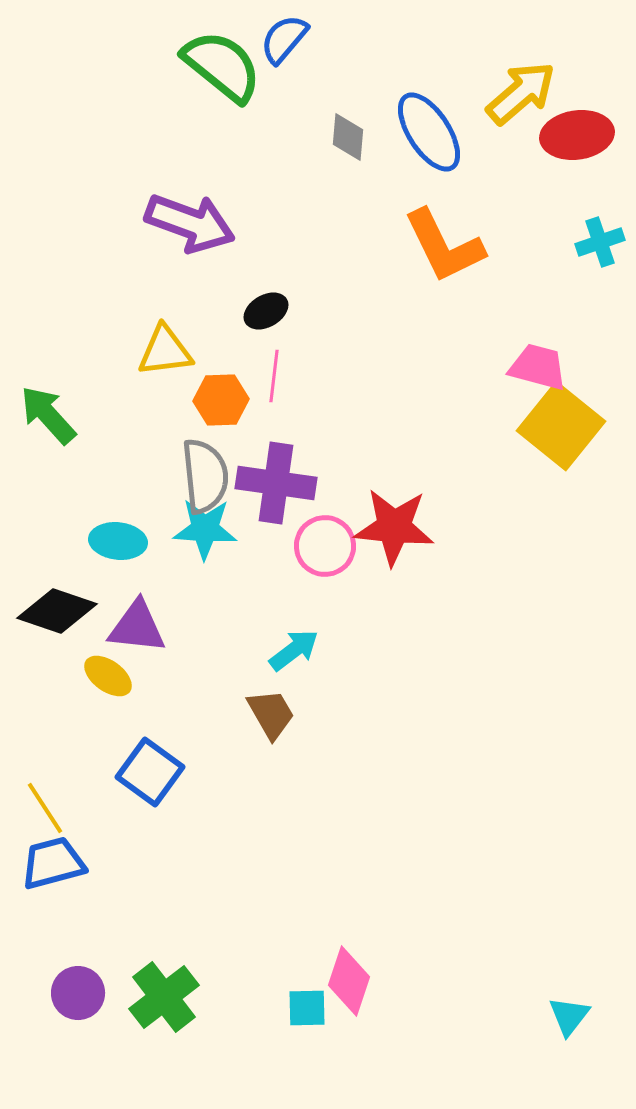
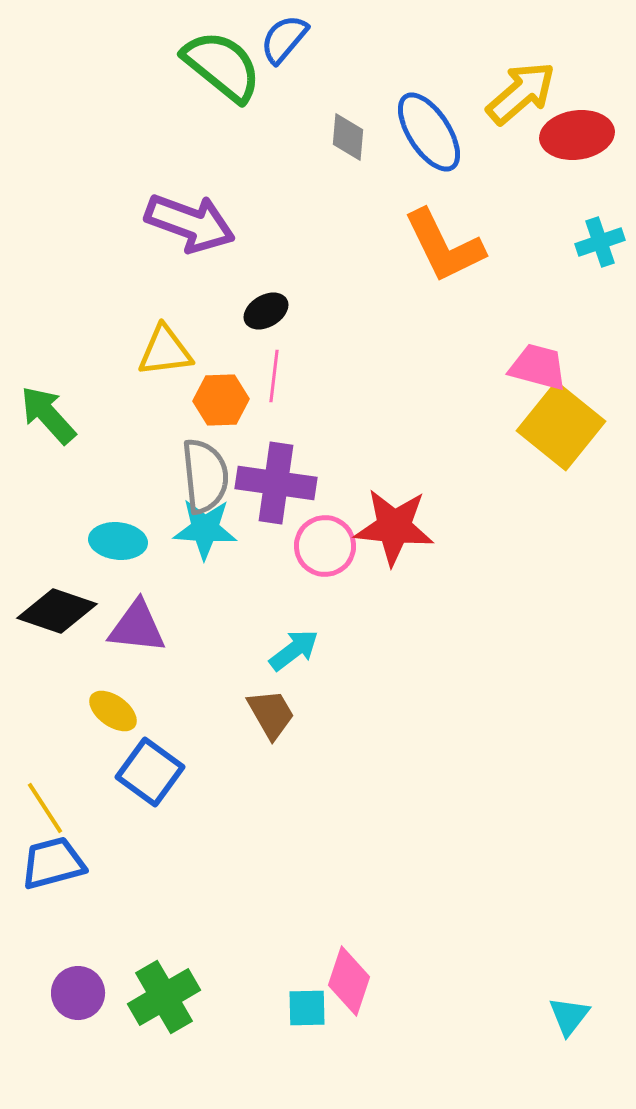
yellow ellipse: moved 5 px right, 35 px down
green cross: rotated 8 degrees clockwise
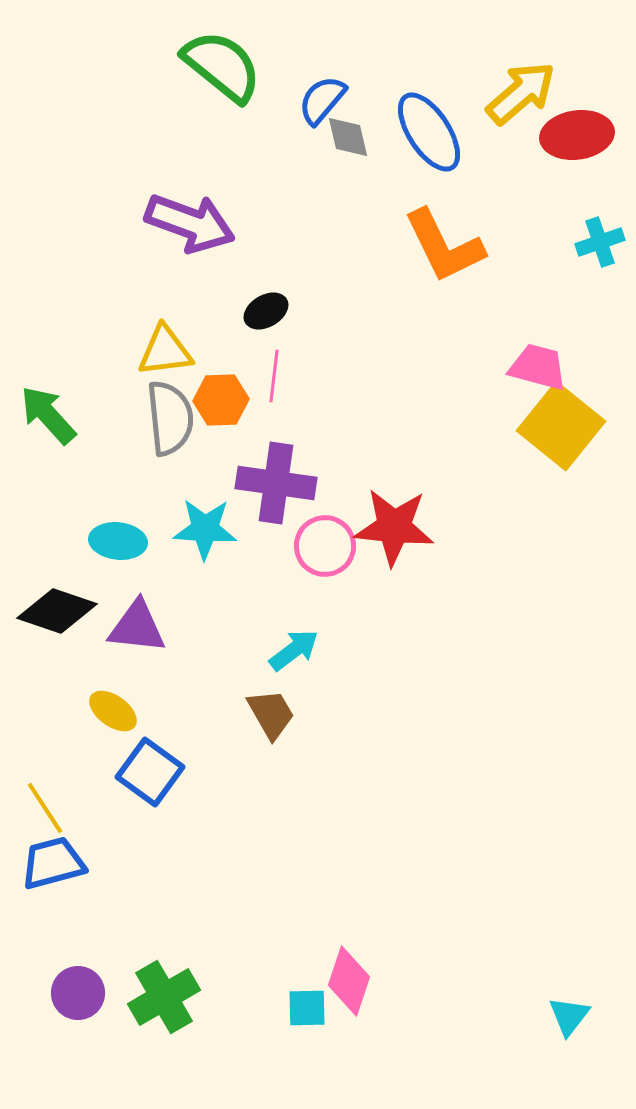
blue semicircle: moved 38 px right, 61 px down
gray diamond: rotated 18 degrees counterclockwise
gray semicircle: moved 35 px left, 58 px up
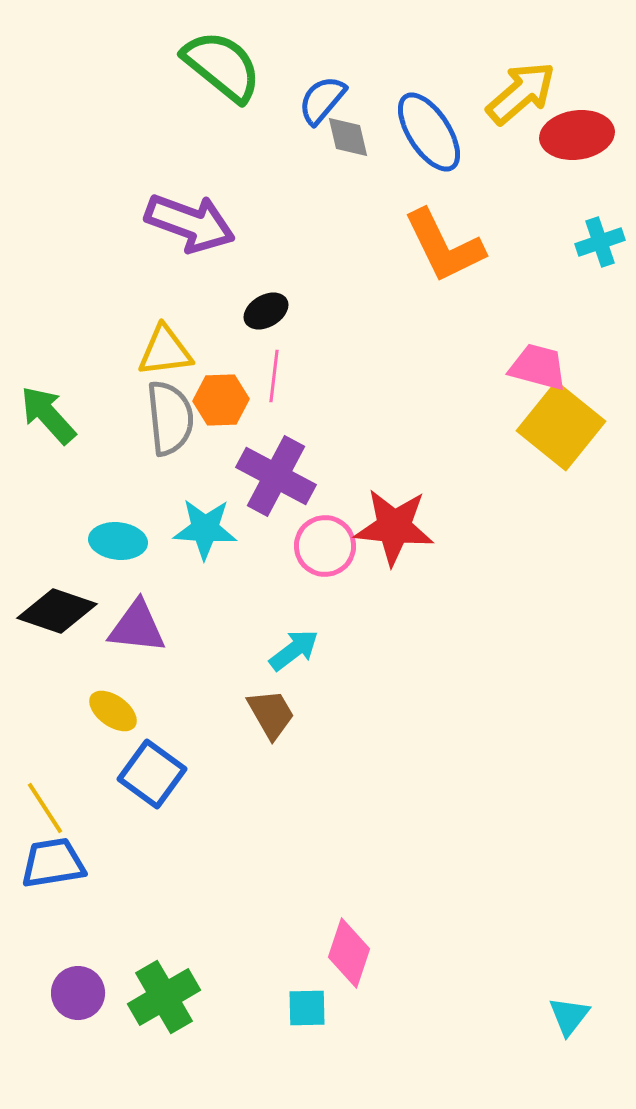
purple cross: moved 7 px up; rotated 20 degrees clockwise
blue square: moved 2 px right, 2 px down
blue trapezoid: rotated 6 degrees clockwise
pink diamond: moved 28 px up
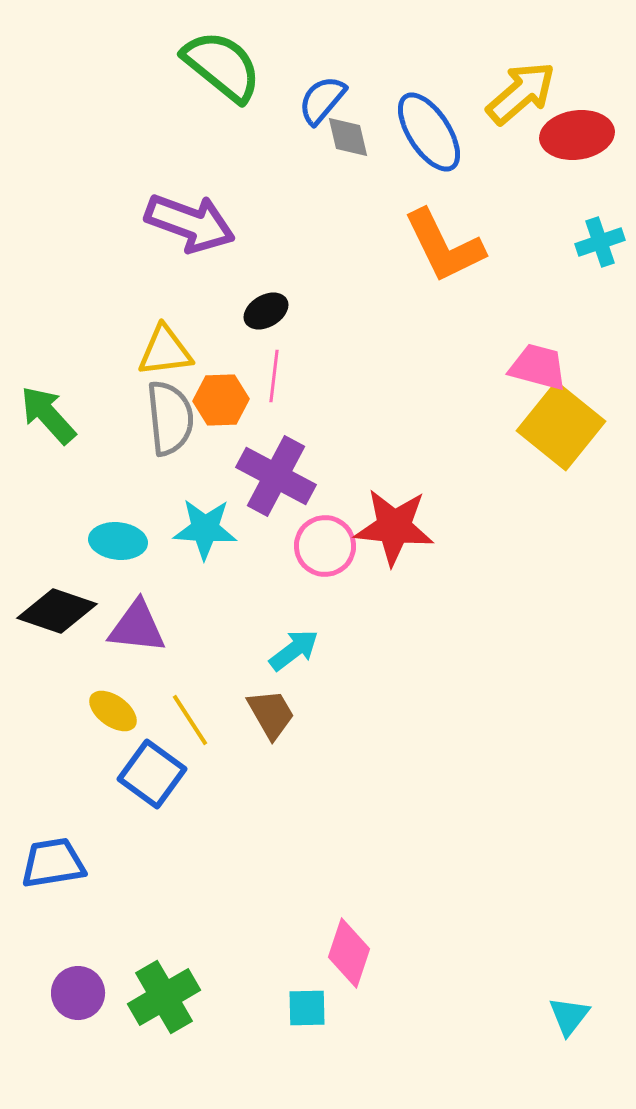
yellow line: moved 145 px right, 88 px up
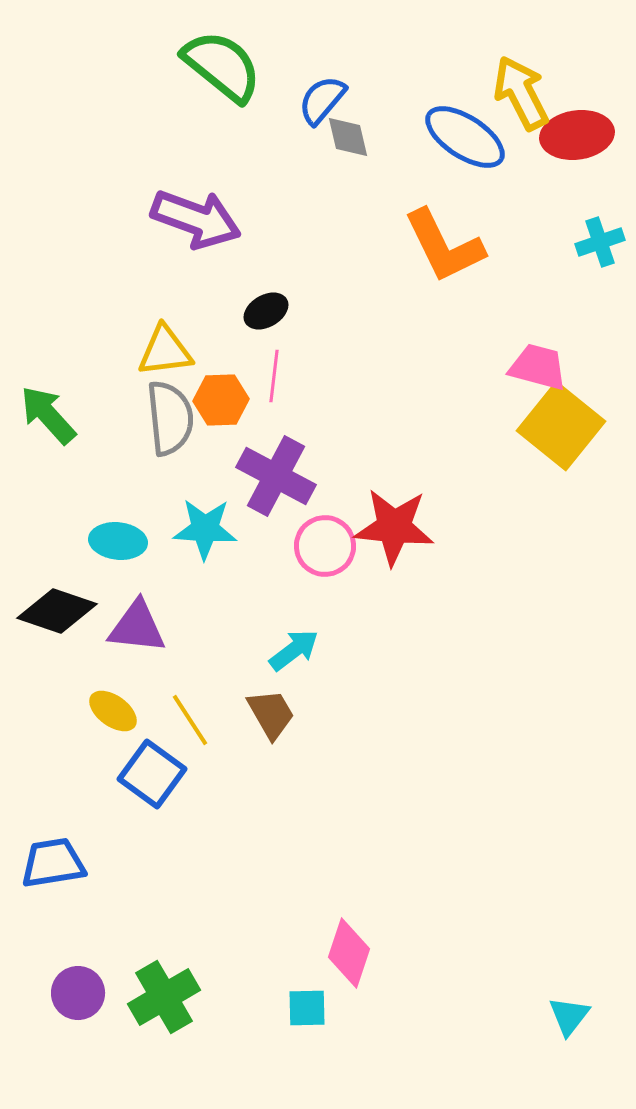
yellow arrow: rotated 76 degrees counterclockwise
blue ellipse: moved 36 px right, 5 px down; rotated 24 degrees counterclockwise
purple arrow: moved 6 px right, 4 px up
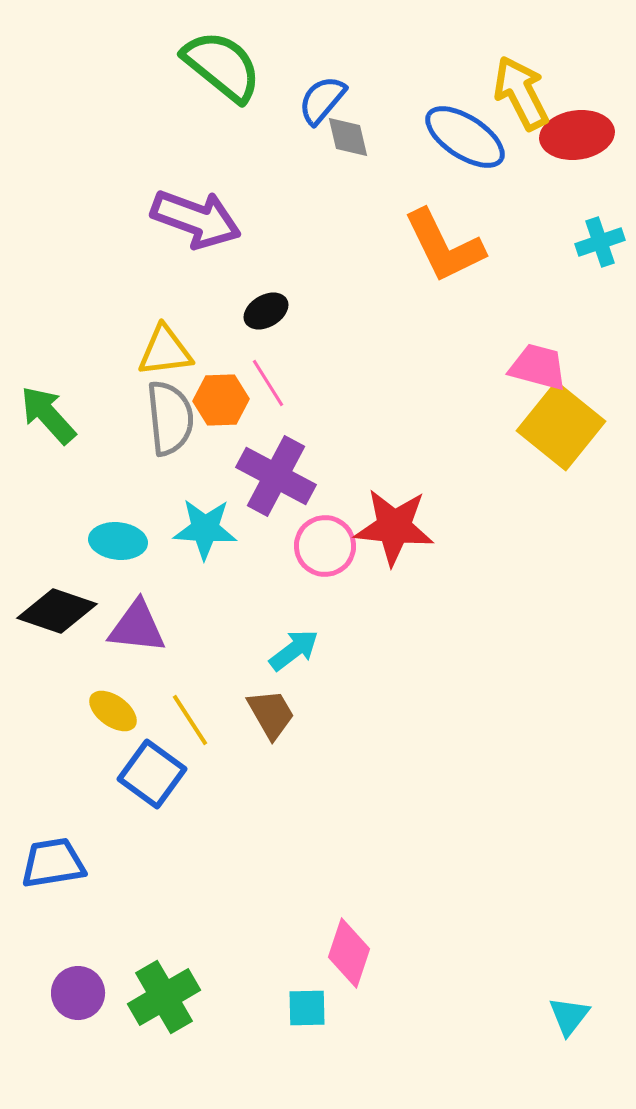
pink line: moved 6 px left, 7 px down; rotated 39 degrees counterclockwise
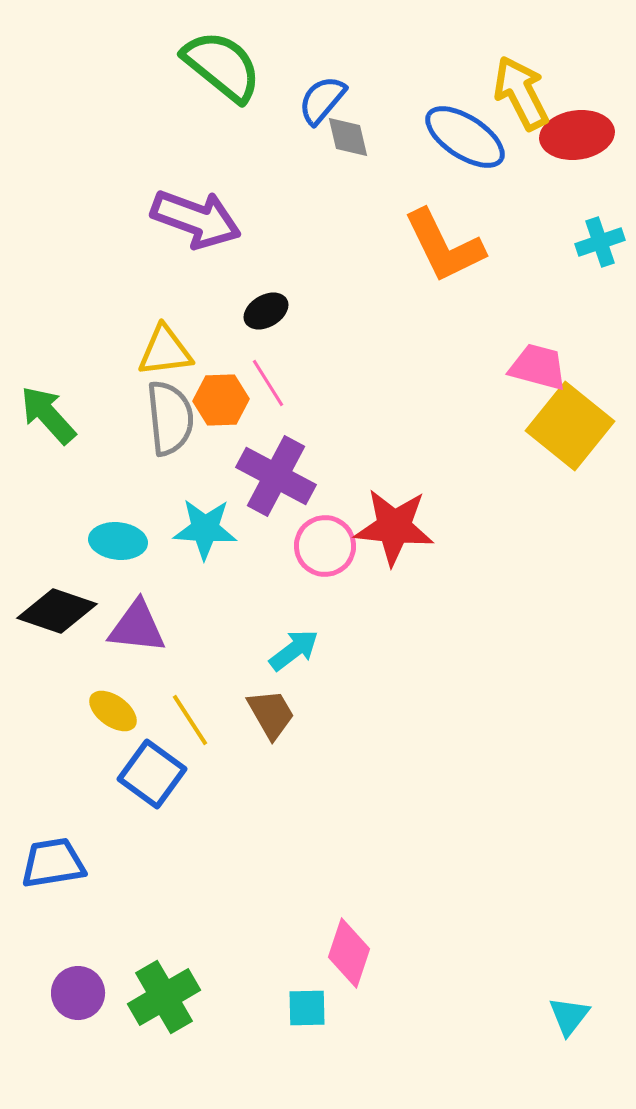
yellow square: moved 9 px right
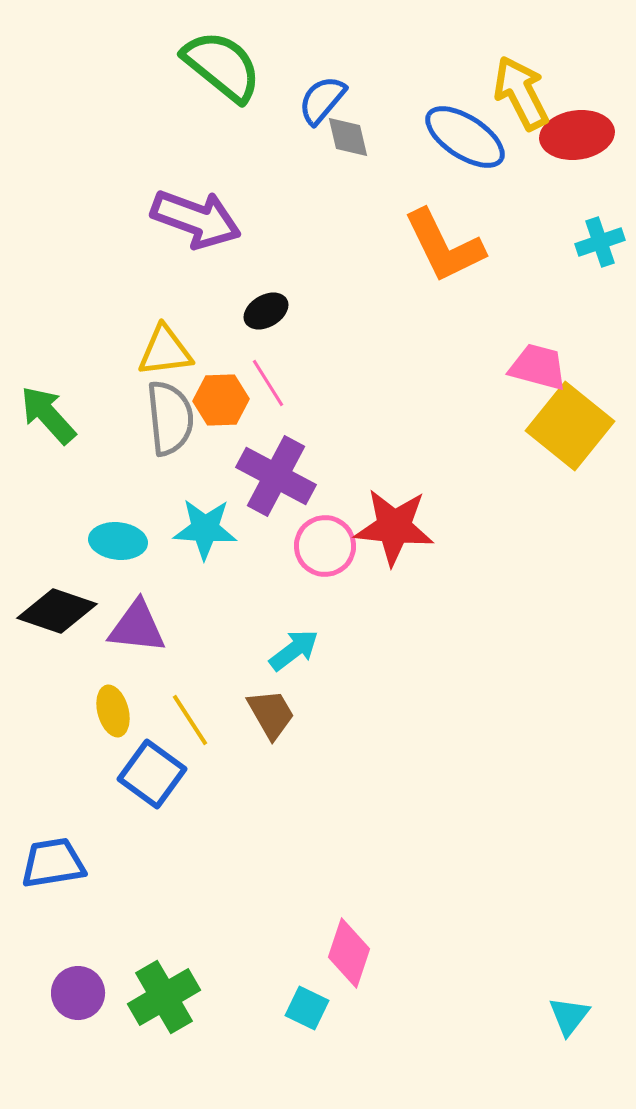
yellow ellipse: rotated 39 degrees clockwise
cyan square: rotated 27 degrees clockwise
